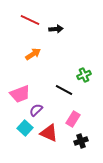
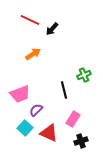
black arrow: moved 4 px left; rotated 136 degrees clockwise
black line: rotated 48 degrees clockwise
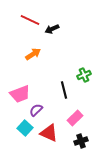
black arrow: rotated 24 degrees clockwise
pink rectangle: moved 2 px right, 1 px up; rotated 14 degrees clockwise
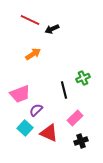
green cross: moved 1 px left, 3 px down
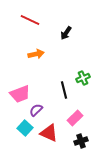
black arrow: moved 14 px right, 4 px down; rotated 32 degrees counterclockwise
orange arrow: moved 3 px right; rotated 21 degrees clockwise
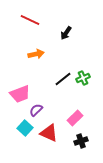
black line: moved 1 px left, 11 px up; rotated 66 degrees clockwise
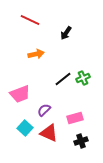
purple semicircle: moved 8 px right
pink rectangle: rotated 28 degrees clockwise
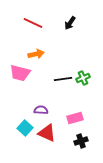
red line: moved 3 px right, 3 px down
black arrow: moved 4 px right, 10 px up
black line: rotated 30 degrees clockwise
pink trapezoid: moved 21 px up; rotated 35 degrees clockwise
purple semicircle: moved 3 px left; rotated 48 degrees clockwise
red triangle: moved 2 px left
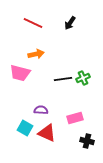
cyan square: rotated 14 degrees counterclockwise
black cross: moved 6 px right; rotated 32 degrees clockwise
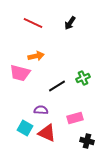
orange arrow: moved 2 px down
black line: moved 6 px left, 7 px down; rotated 24 degrees counterclockwise
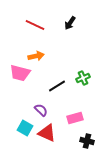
red line: moved 2 px right, 2 px down
purple semicircle: rotated 40 degrees clockwise
